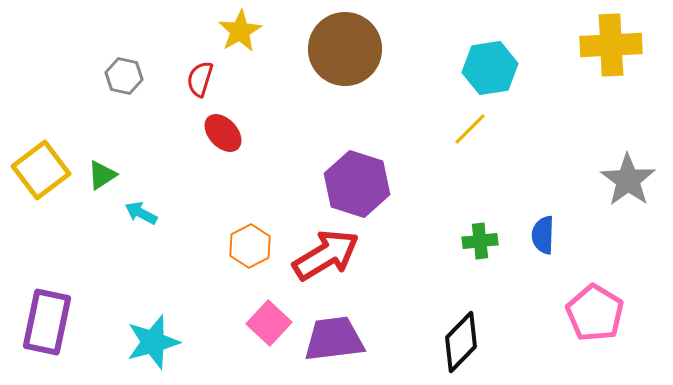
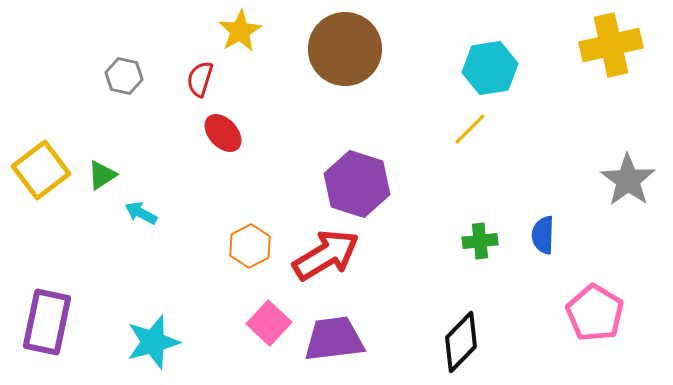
yellow cross: rotated 10 degrees counterclockwise
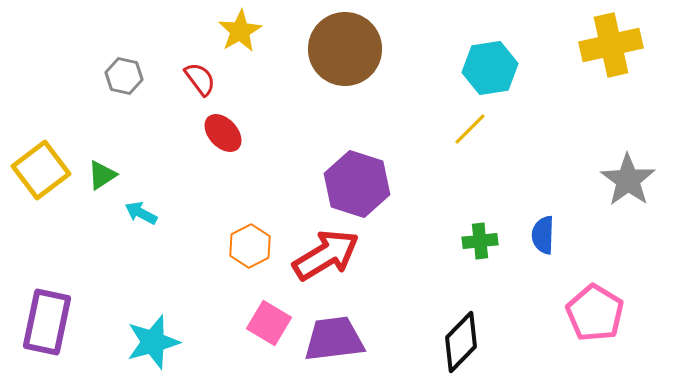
red semicircle: rotated 126 degrees clockwise
pink square: rotated 12 degrees counterclockwise
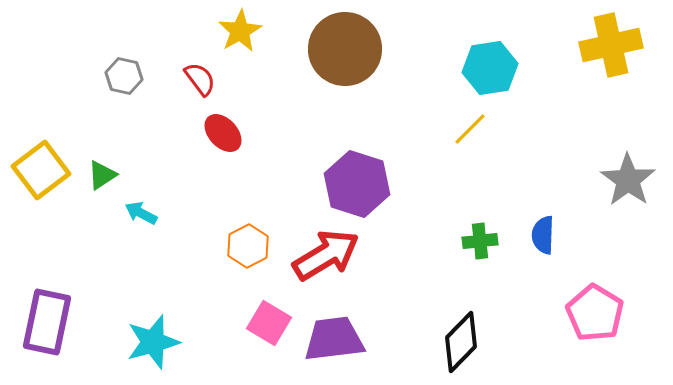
orange hexagon: moved 2 px left
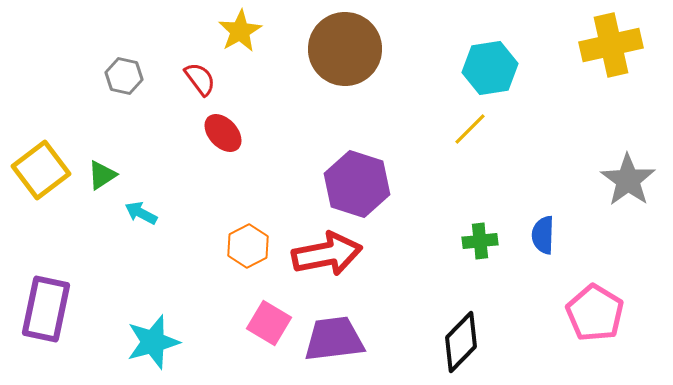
red arrow: moved 1 px right, 1 px up; rotated 20 degrees clockwise
purple rectangle: moved 1 px left, 13 px up
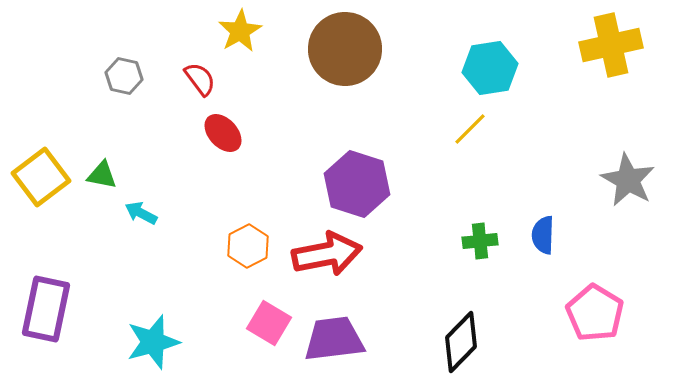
yellow square: moved 7 px down
green triangle: rotated 44 degrees clockwise
gray star: rotated 6 degrees counterclockwise
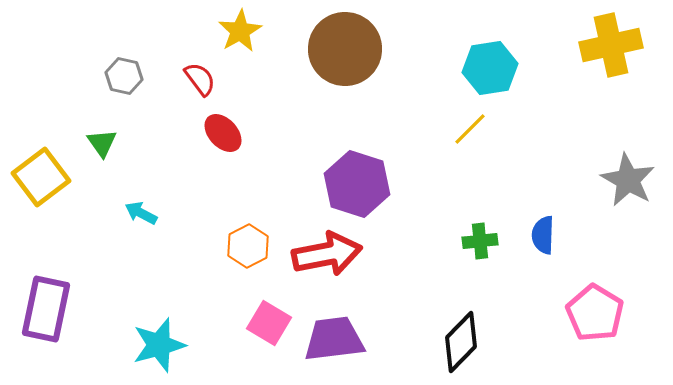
green triangle: moved 32 px up; rotated 44 degrees clockwise
cyan star: moved 6 px right, 3 px down
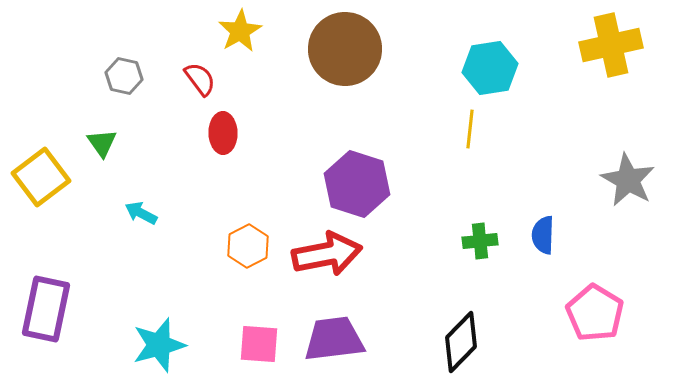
yellow line: rotated 39 degrees counterclockwise
red ellipse: rotated 42 degrees clockwise
pink square: moved 10 px left, 21 px down; rotated 27 degrees counterclockwise
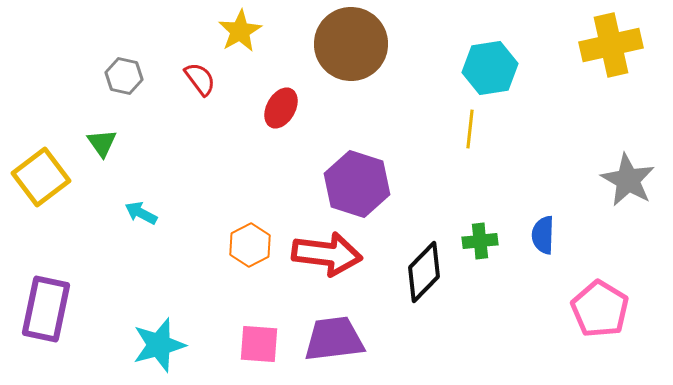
brown circle: moved 6 px right, 5 px up
red ellipse: moved 58 px right, 25 px up; rotated 30 degrees clockwise
orange hexagon: moved 2 px right, 1 px up
red arrow: rotated 18 degrees clockwise
pink pentagon: moved 5 px right, 4 px up
black diamond: moved 37 px left, 70 px up
